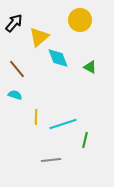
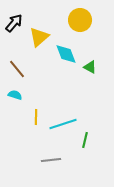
cyan diamond: moved 8 px right, 4 px up
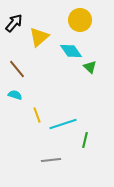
cyan diamond: moved 5 px right, 3 px up; rotated 15 degrees counterclockwise
green triangle: rotated 16 degrees clockwise
yellow line: moved 1 px right, 2 px up; rotated 21 degrees counterclockwise
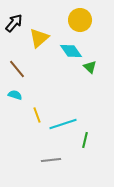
yellow triangle: moved 1 px down
